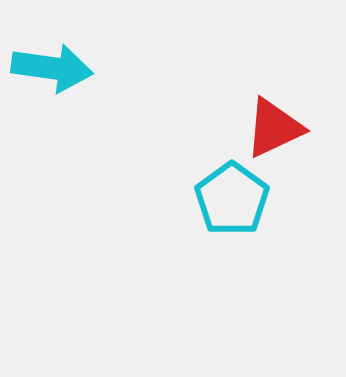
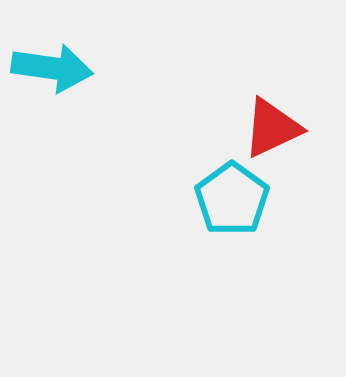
red triangle: moved 2 px left
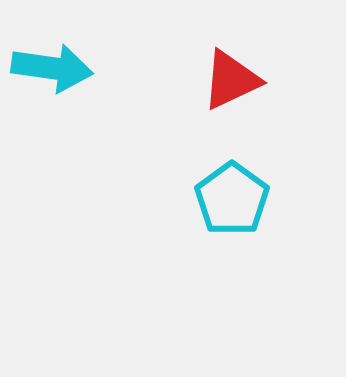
red triangle: moved 41 px left, 48 px up
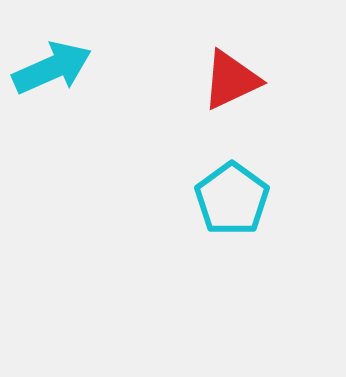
cyan arrow: rotated 32 degrees counterclockwise
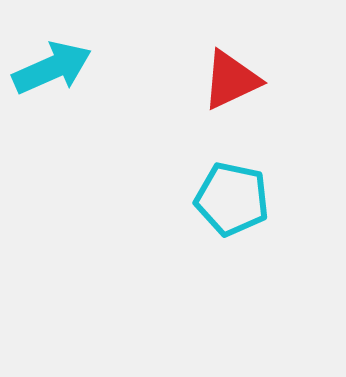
cyan pentagon: rotated 24 degrees counterclockwise
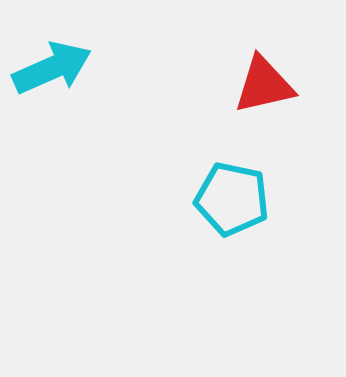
red triangle: moved 33 px right, 5 px down; rotated 12 degrees clockwise
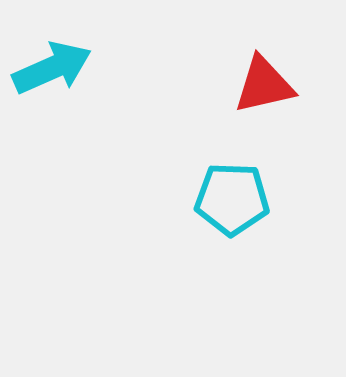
cyan pentagon: rotated 10 degrees counterclockwise
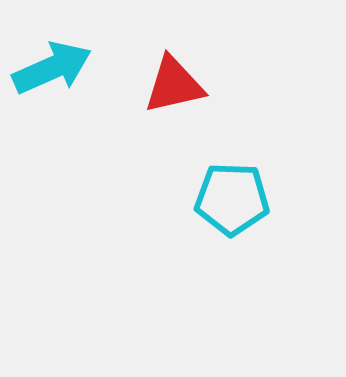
red triangle: moved 90 px left
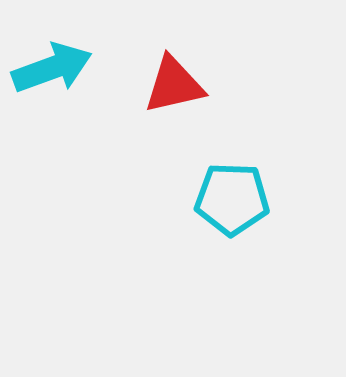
cyan arrow: rotated 4 degrees clockwise
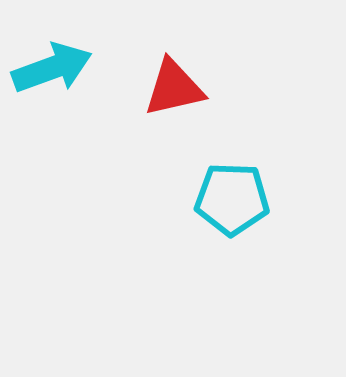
red triangle: moved 3 px down
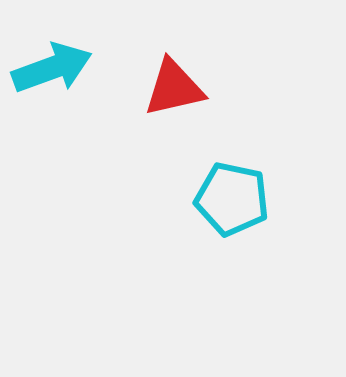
cyan pentagon: rotated 10 degrees clockwise
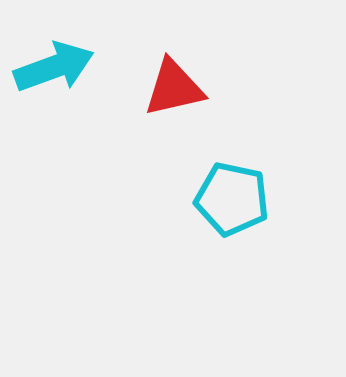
cyan arrow: moved 2 px right, 1 px up
